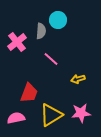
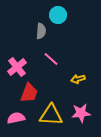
cyan circle: moved 5 px up
pink cross: moved 25 px down
yellow triangle: rotated 35 degrees clockwise
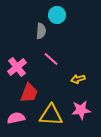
cyan circle: moved 1 px left
pink star: moved 3 px up
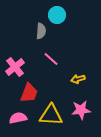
pink cross: moved 2 px left
pink semicircle: moved 2 px right
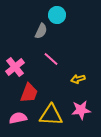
gray semicircle: rotated 21 degrees clockwise
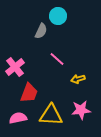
cyan circle: moved 1 px right, 1 px down
pink line: moved 6 px right
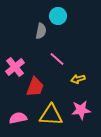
gray semicircle: rotated 14 degrees counterclockwise
red trapezoid: moved 6 px right, 6 px up
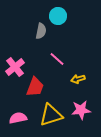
yellow triangle: rotated 20 degrees counterclockwise
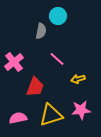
pink cross: moved 1 px left, 5 px up
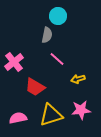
gray semicircle: moved 6 px right, 4 px down
red trapezoid: rotated 100 degrees clockwise
